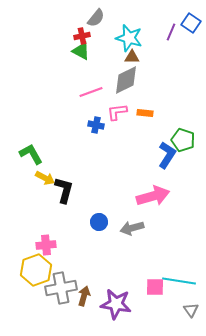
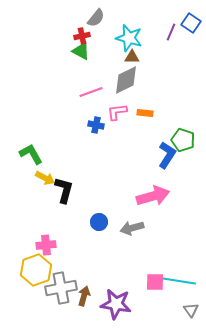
pink square: moved 5 px up
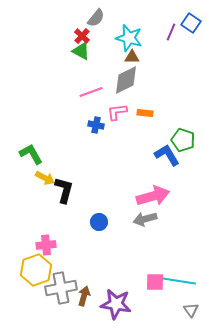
red cross: rotated 35 degrees counterclockwise
blue L-shape: rotated 64 degrees counterclockwise
gray arrow: moved 13 px right, 9 px up
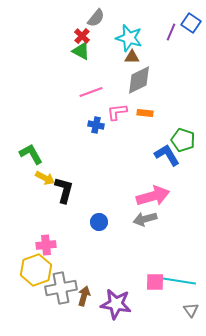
gray diamond: moved 13 px right
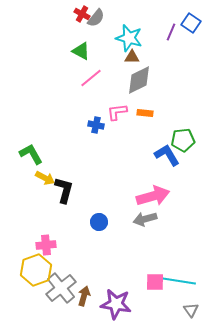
red cross: moved 22 px up; rotated 14 degrees counterclockwise
pink line: moved 14 px up; rotated 20 degrees counterclockwise
green pentagon: rotated 25 degrees counterclockwise
gray cross: rotated 28 degrees counterclockwise
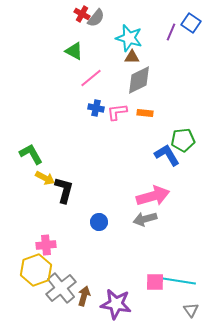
green triangle: moved 7 px left
blue cross: moved 17 px up
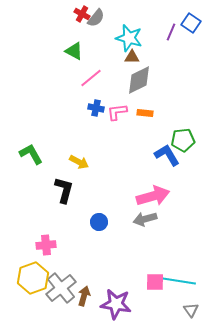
yellow arrow: moved 34 px right, 16 px up
yellow hexagon: moved 3 px left, 8 px down
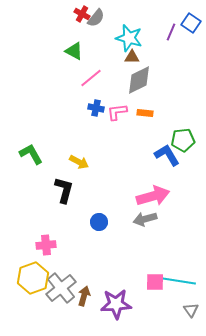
purple star: rotated 12 degrees counterclockwise
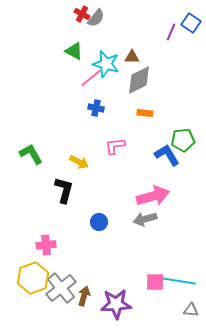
cyan star: moved 23 px left, 26 px down
pink L-shape: moved 2 px left, 34 px down
gray triangle: rotated 49 degrees counterclockwise
